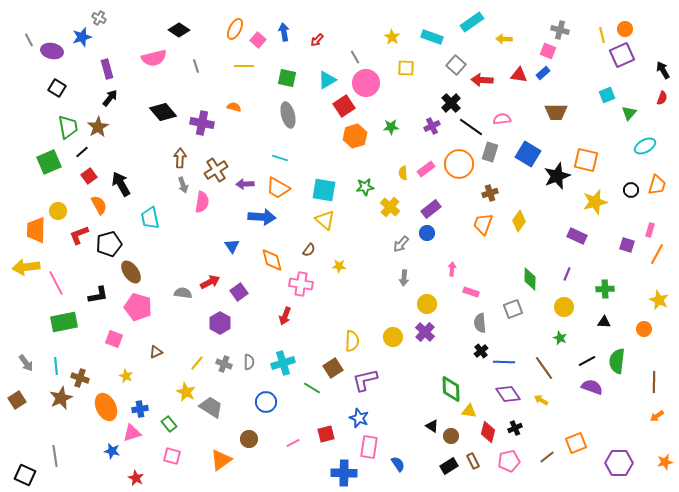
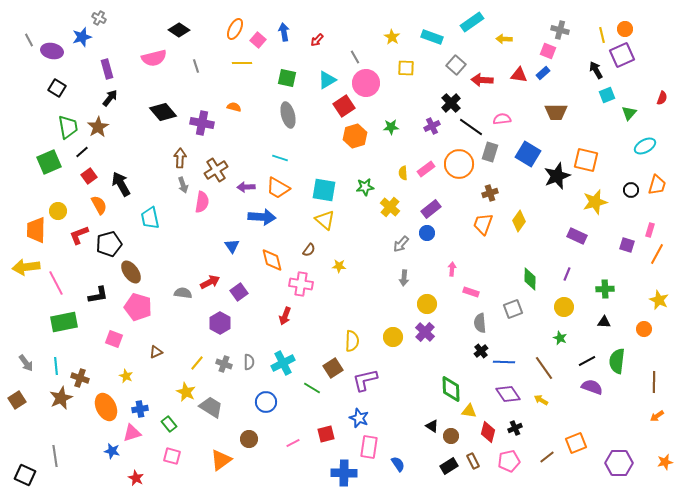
yellow line at (244, 66): moved 2 px left, 3 px up
black arrow at (663, 70): moved 67 px left
purple arrow at (245, 184): moved 1 px right, 3 px down
cyan cross at (283, 363): rotated 10 degrees counterclockwise
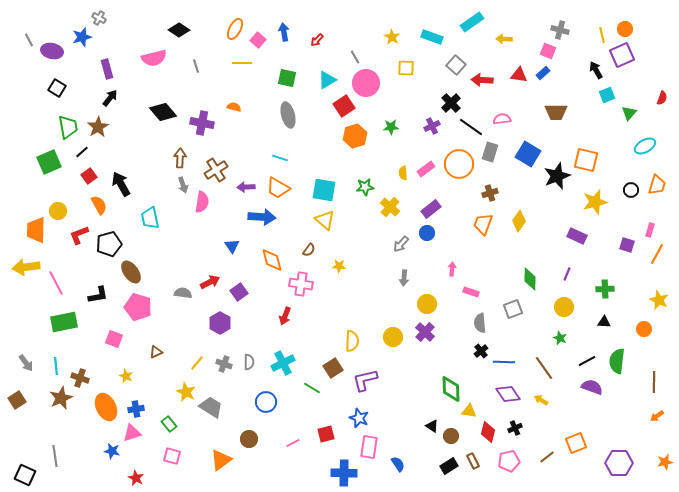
blue cross at (140, 409): moved 4 px left
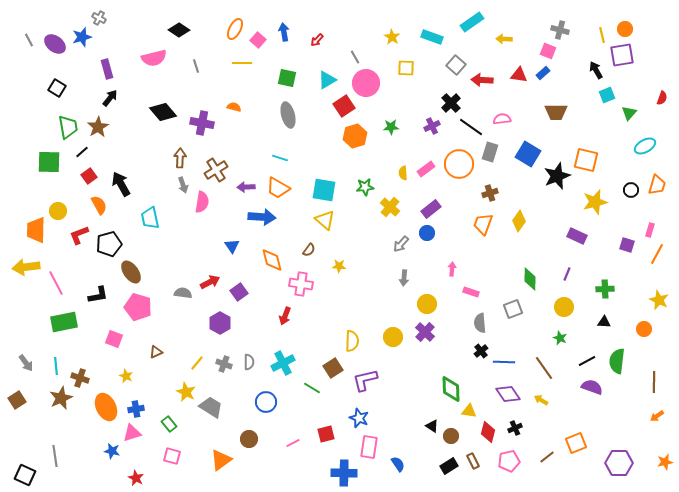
purple ellipse at (52, 51): moved 3 px right, 7 px up; rotated 25 degrees clockwise
purple square at (622, 55): rotated 15 degrees clockwise
green square at (49, 162): rotated 25 degrees clockwise
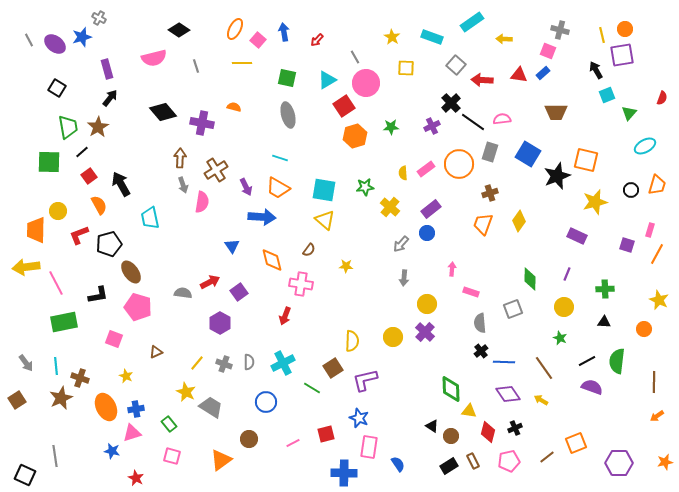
black line at (471, 127): moved 2 px right, 5 px up
purple arrow at (246, 187): rotated 114 degrees counterclockwise
yellow star at (339, 266): moved 7 px right
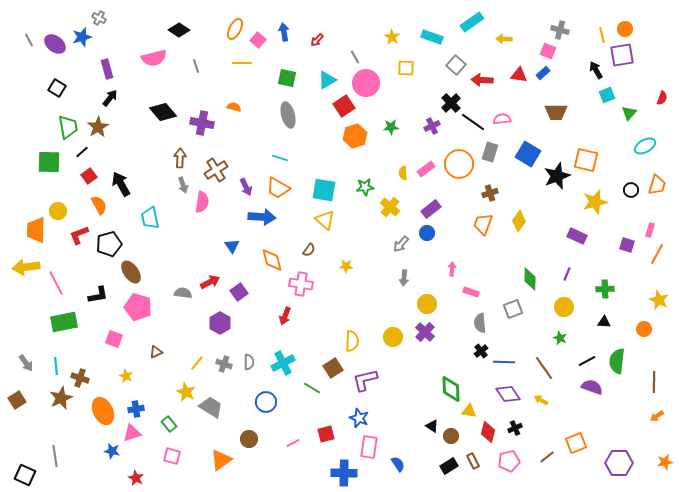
orange ellipse at (106, 407): moved 3 px left, 4 px down
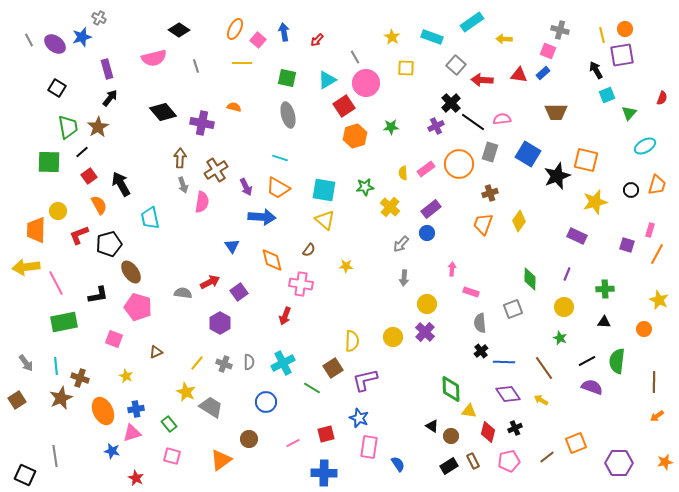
purple cross at (432, 126): moved 4 px right
blue cross at (344, 473): moved 20 px left
